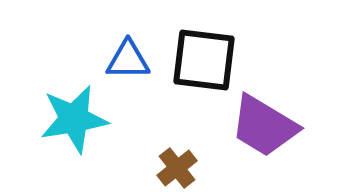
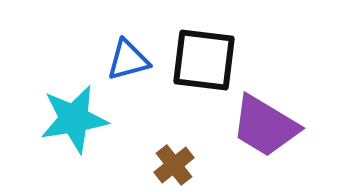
blue triangle: rotated 15 degrees counterclockwise
purple trapezoid: moved 1 px right
brown cross: moved 3 px left, 3 px up
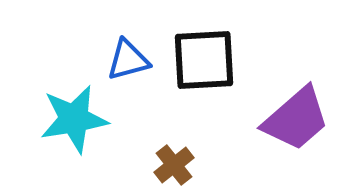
black square: rotated 10 degrees counterclockwise
purple trapezoid: moved 31 px right, 7 px up; rotated 72 degrees counterclockwise
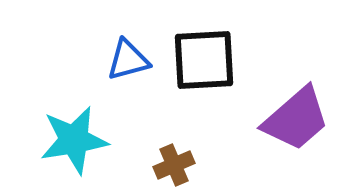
cyan star: moved 21 px down
brown cross: rotated 15 degrees clockwise
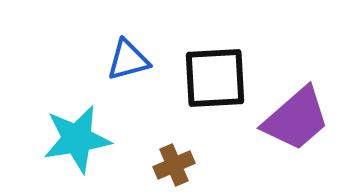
black square: moved 11 px right, 18 px down
cyan star: moved 3 px right, 1 px up
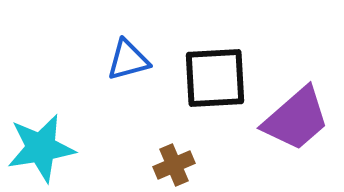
cyan star: moved 36 px left, 9 px down
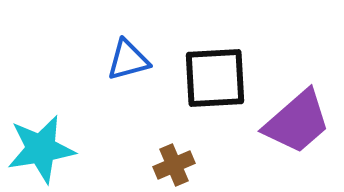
purple trapezoid: moved 1 px right, 3 px down
cyan star: moved 1 px down
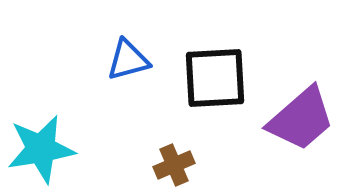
purple trapezoid: moved 4 px right, 3 px up
